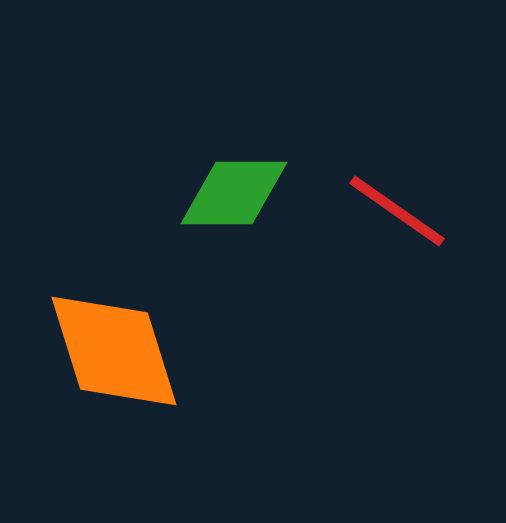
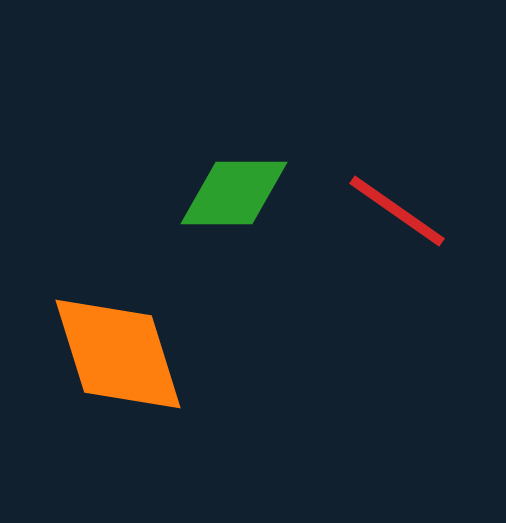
orange diamond: moved 4 px right, 3 px down
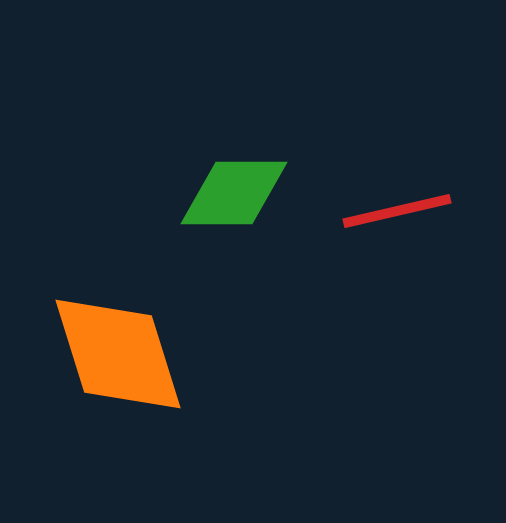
red line: rotated 48 degrees counterclockwise
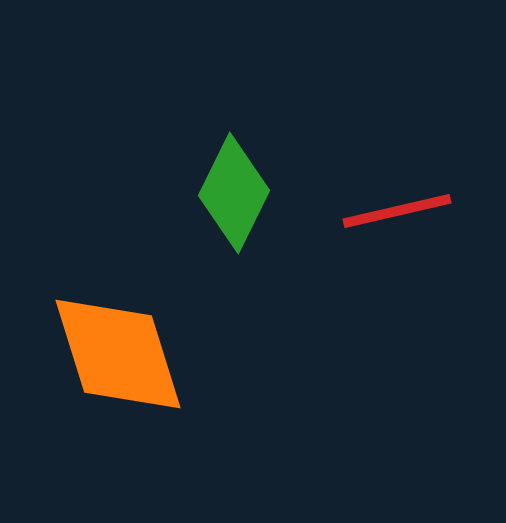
green diamond: rotated 64 degrees counterclockwise
